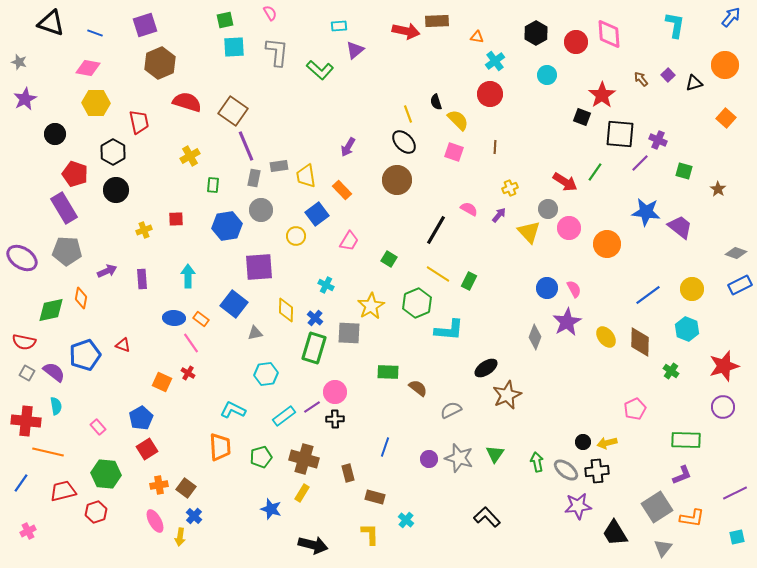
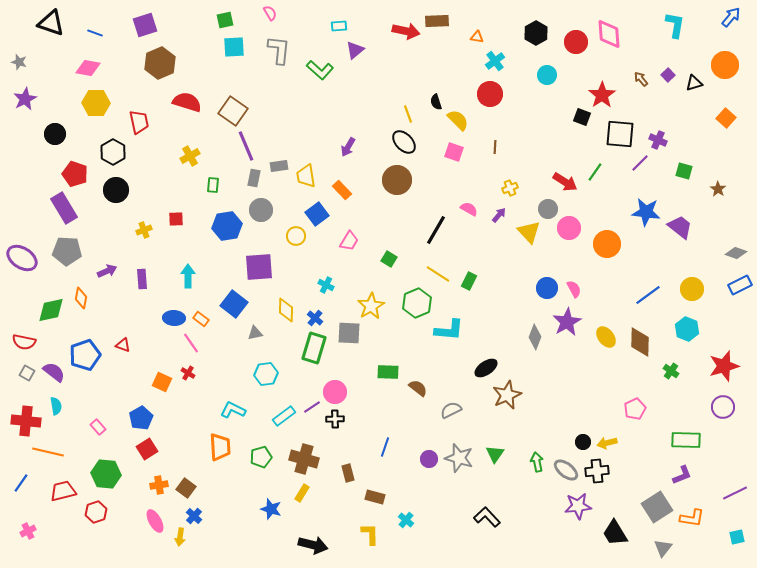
gray L-shape at (277, 52): moved 2 px right, 2 px up
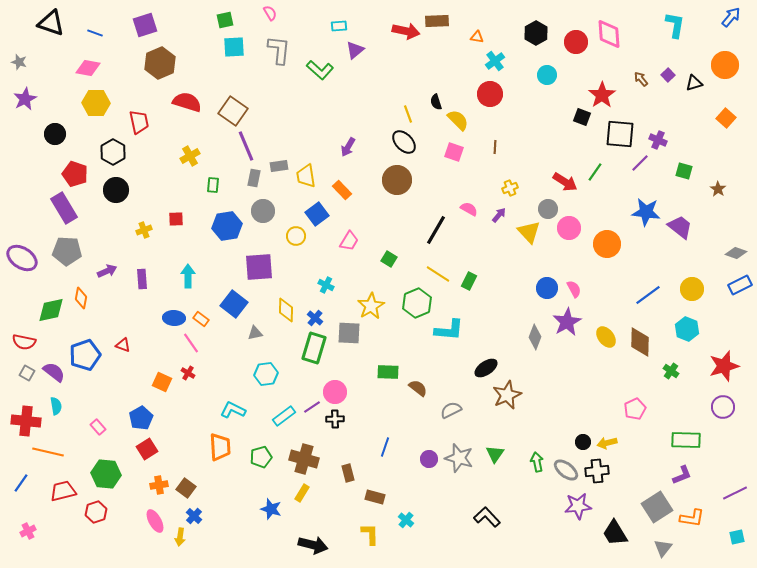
gray circle at (261, 210): moved 2 px right, 1 px down
